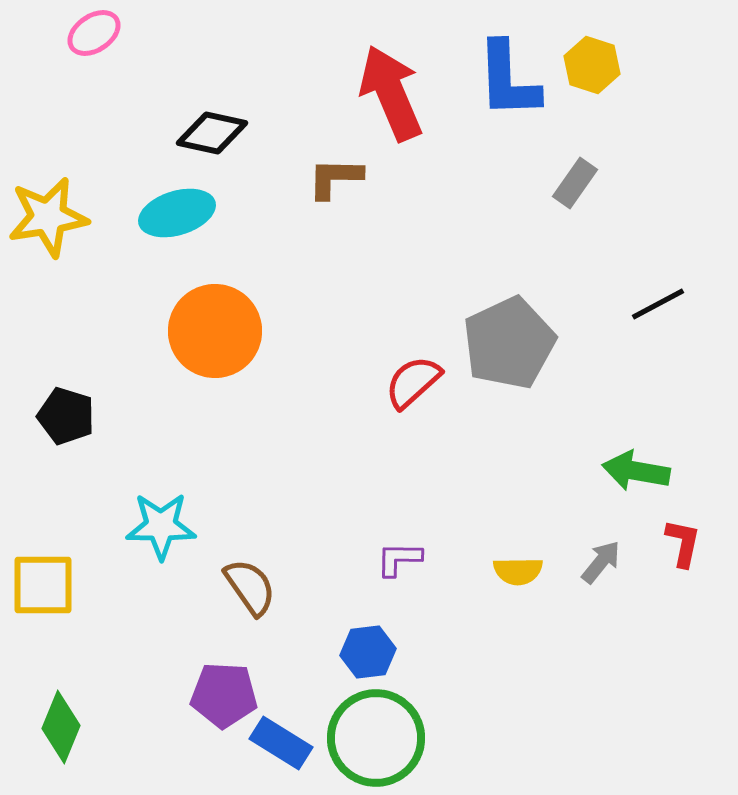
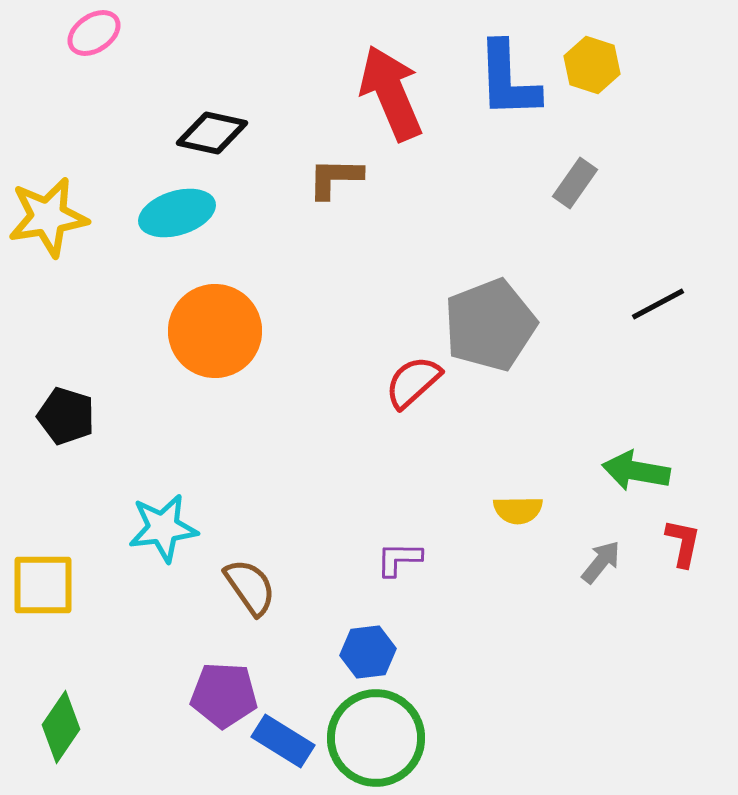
gray pentagon: moved 19 px left, 18 px up; rotated 4 degrees clockwise
cyan star: moved 2 px right, 2 px down; rotated 8 degrees counterclockwise
yellow semicircle: moved 61 px up
green diamond: rotated 12 degrees clockwise
blue rectangle: moved 2 px right, 2 px up
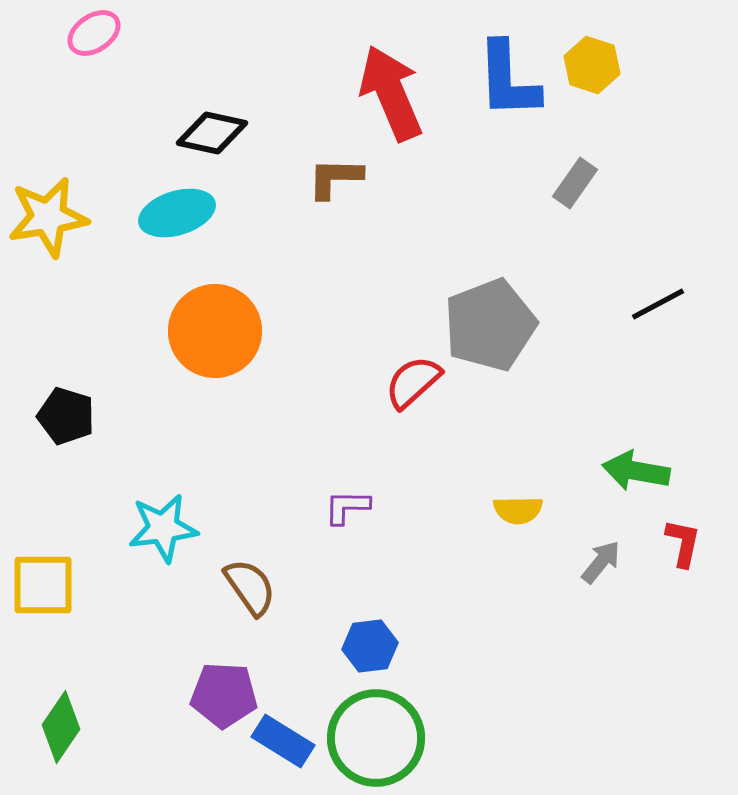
purple L-shape: moved 52 px left, 52 px up
blue hexagon: moved 2 px right, 6 px up
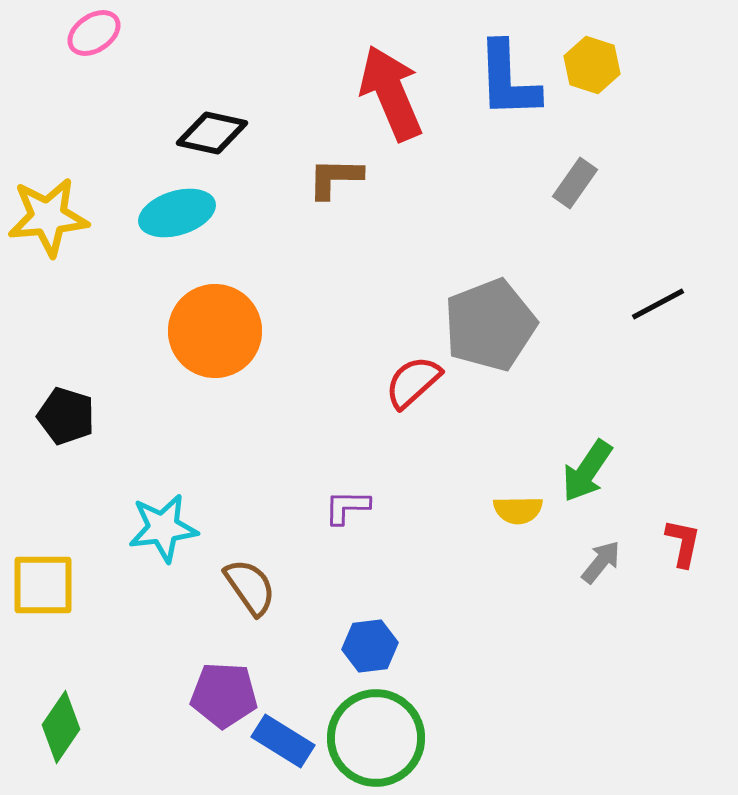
yellow star: rotated 4 degrees clockwise
green arrow: moved 49 px left; rotated 66 degrees counterclockwise
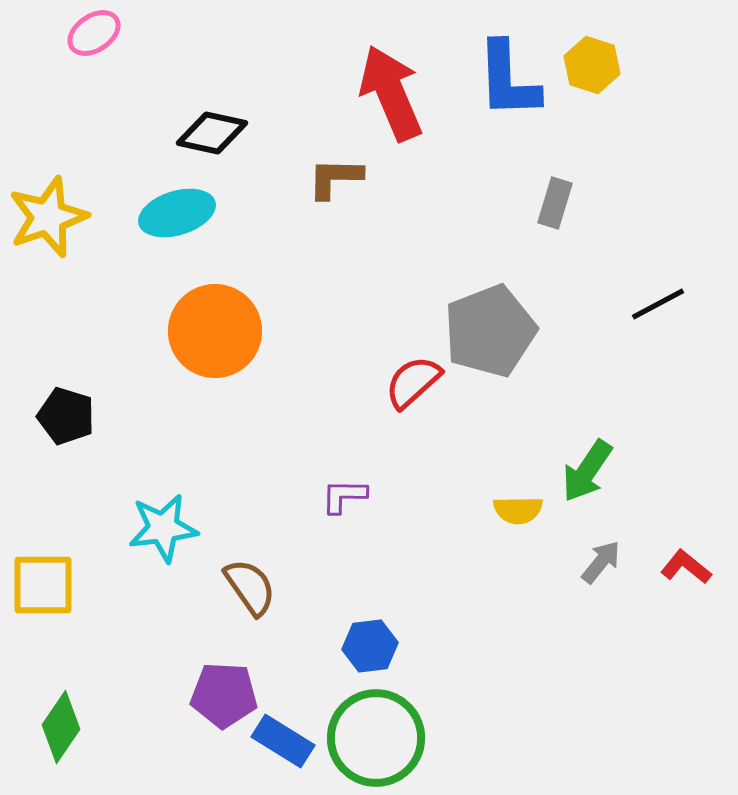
gray rectangle: moved 20 px left, 20 px down; rotated 18 degrees counterclockwise
yellow star: rotated 14 degrees counterclockwise
gray pentagon: moved 6 px down
purple L-shape: moved 3 px left, 11 px up
red L-shape: moved 3 px right, 24 px down; rotated 63 degrees counterclockwise
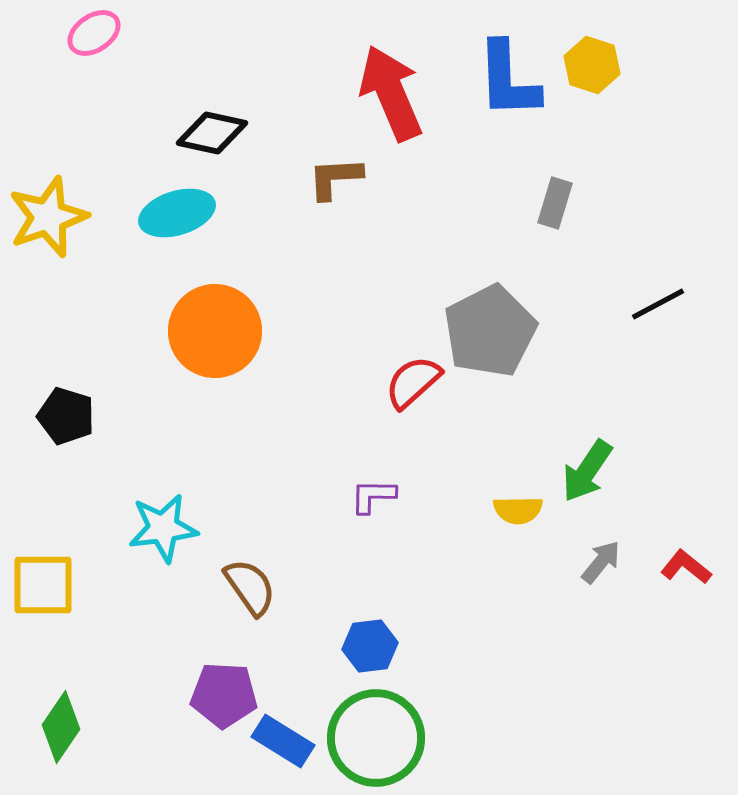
brown L-shape: rotated 4 degrees counterclockwise
gray pentagon: rotated 6 degrees counterclockwise
purple L-shape: moved 29 px right
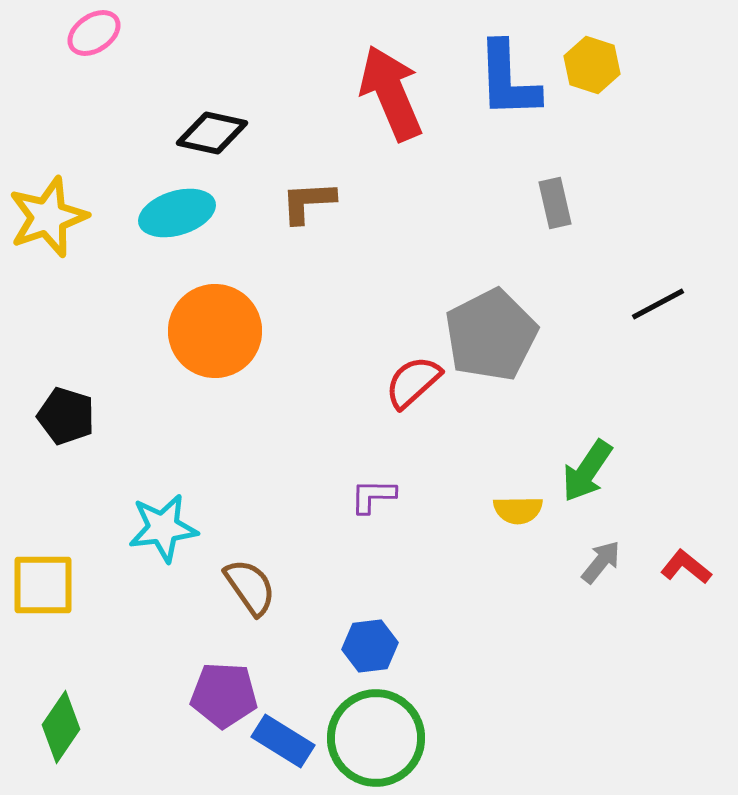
brown L-shape: moved 27 px left, 24 px down
gray rectangle: rotated 30 degrees counterclockwise
gray pentagon: moved 1 px right, 4 px down
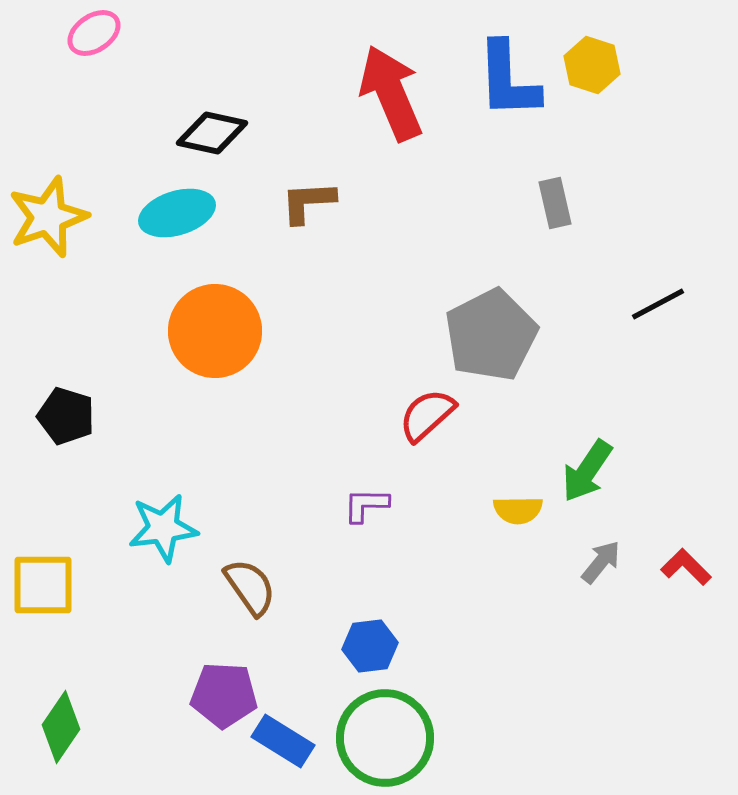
red semicircle: moved 14 px right, 33 px down
purple L-shape: moved 7 px left, 9 px down
red L-shape: rotated 6 degrees clockwise
green circle: moved 9 px right
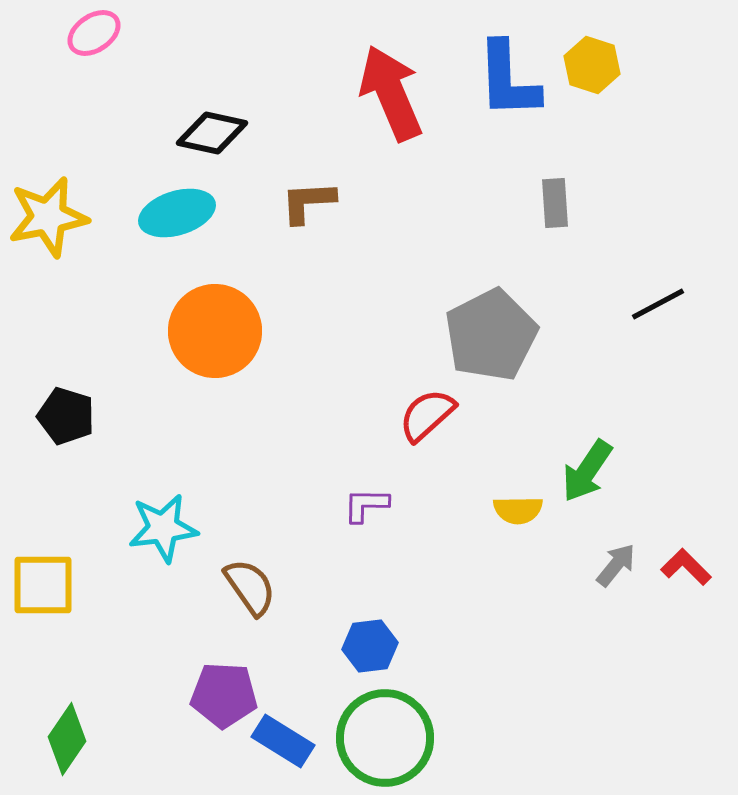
gray rectangle: rotated 9 degrees clockwise
yellow star: rotated 8 degrees clockwise
gray arrow: moved 15 px right, 3 px down
green diamond: moved 6 px right, 12 px down
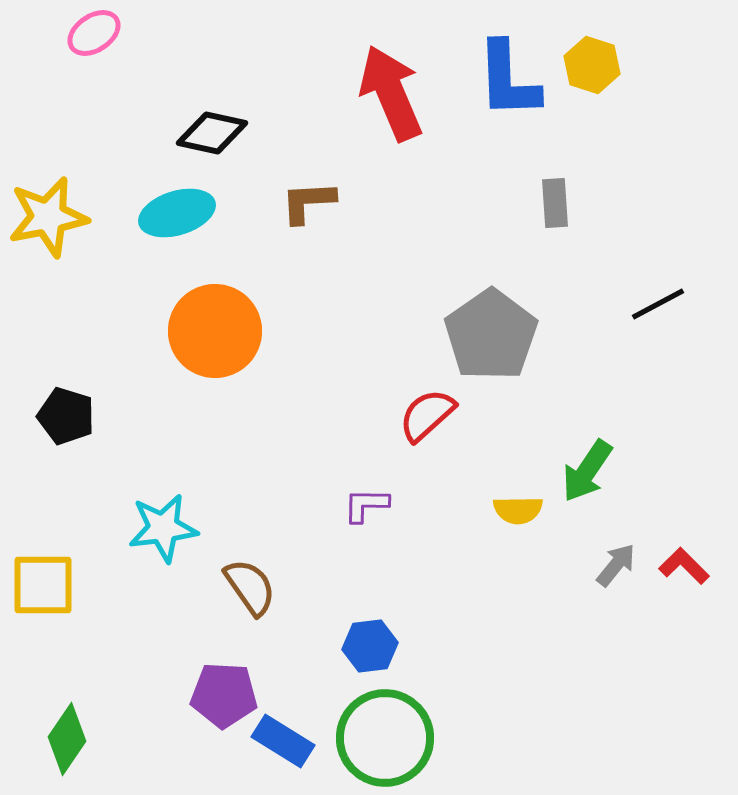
gray pentagon: rotated 8 degrees counterclockwise
red L-shape: moved 2 px left, 1 px up
